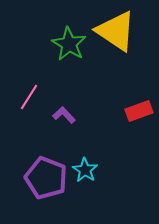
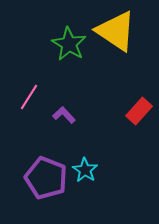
red rectangle: rotated 28 degrees counterclockwise
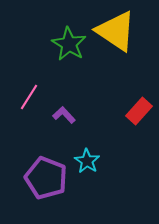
cyan star: moved 2 px right, 9 px up
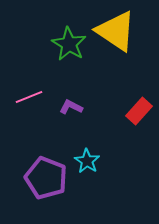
pink line: rotated 36 degrees clockwise
purple L-shape: moved 7 px right, 8 px up; rotated 20 degrees counterclockwise
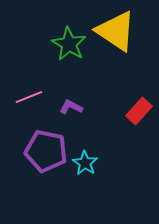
cyan star: moved 2 px left, 2 px down
purple pentagon: moved 27 px up; rotated 9 degrees counterclockwise
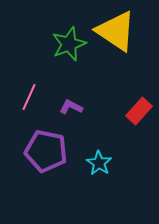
green star: rotated 20 degrees clockwise
pink line: rotated 44 degrees counterclockwise
cyan star: moved 14 px right
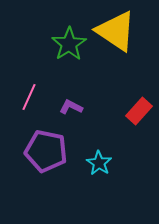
green star: rotated 12 degrees counterclockwise
